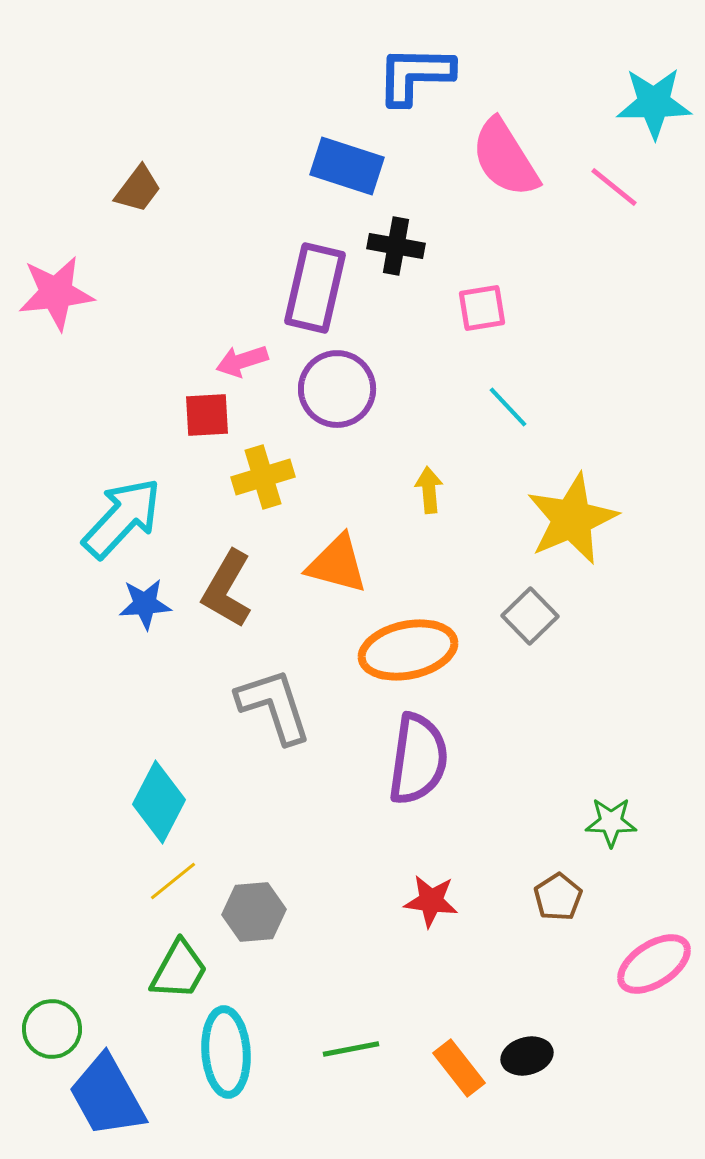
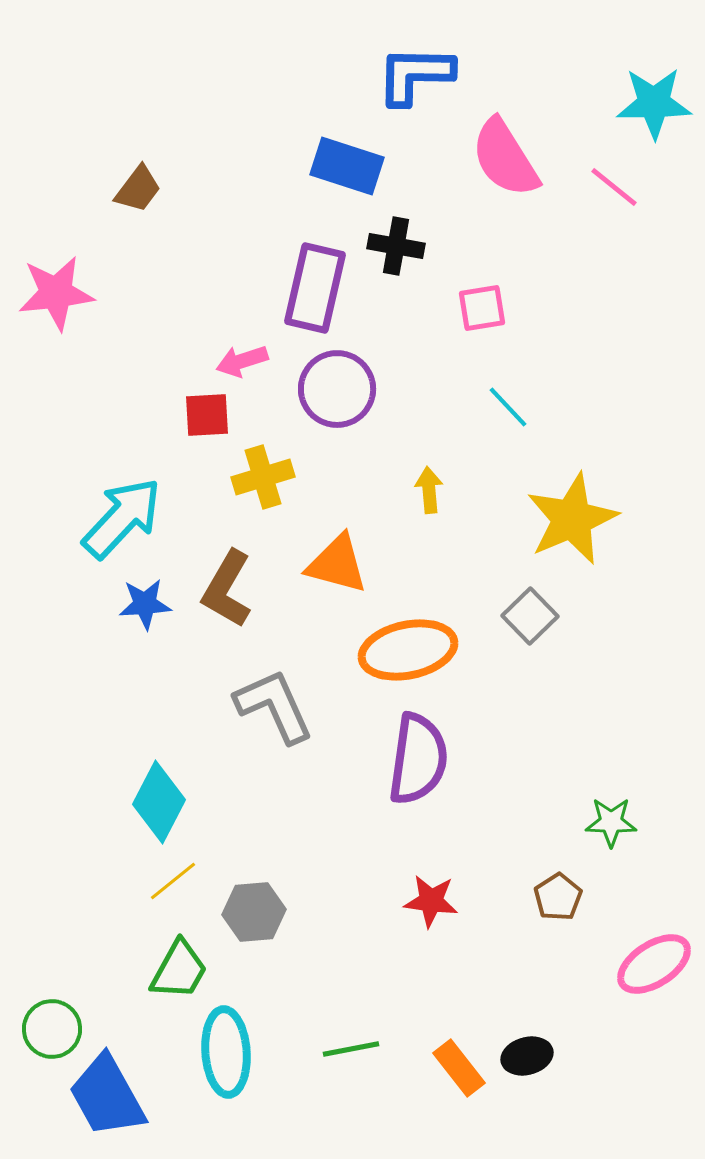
gray L-shape: rotated 6 degrees counterclockwise
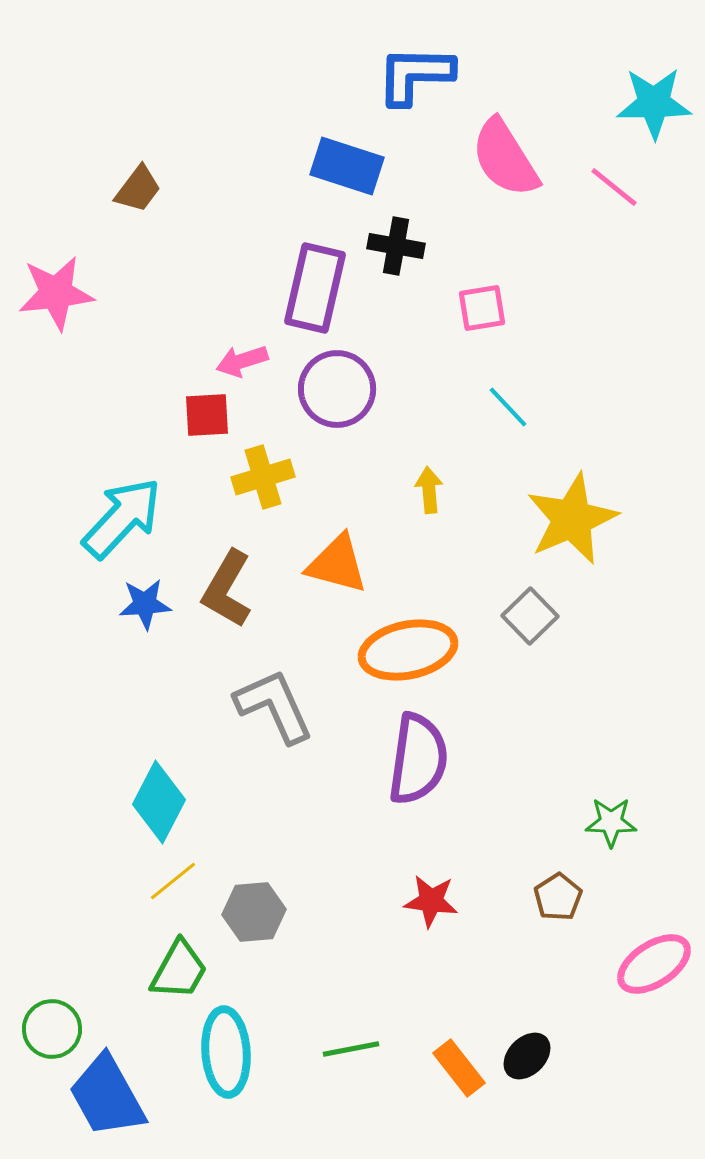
black ellipse: rotated 30 degrees counterclockwise
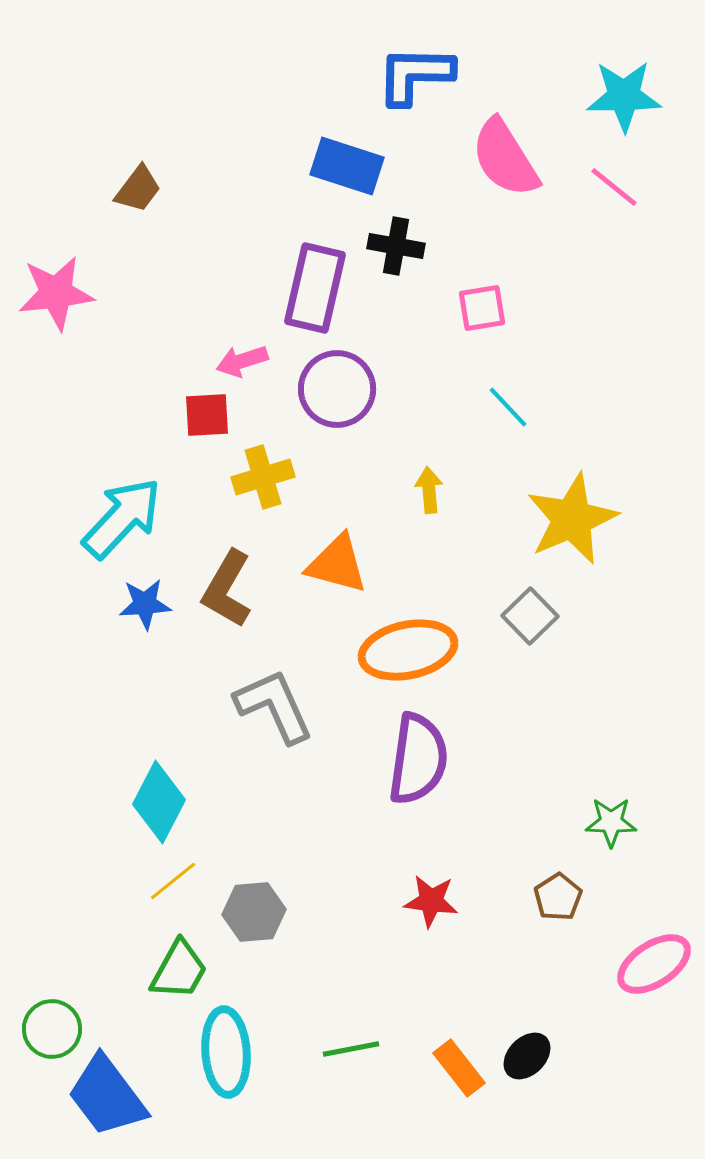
cyan star: moved 30 px left, 7 px up
blue trapezoid: rotated 8 degrees counterclockwise
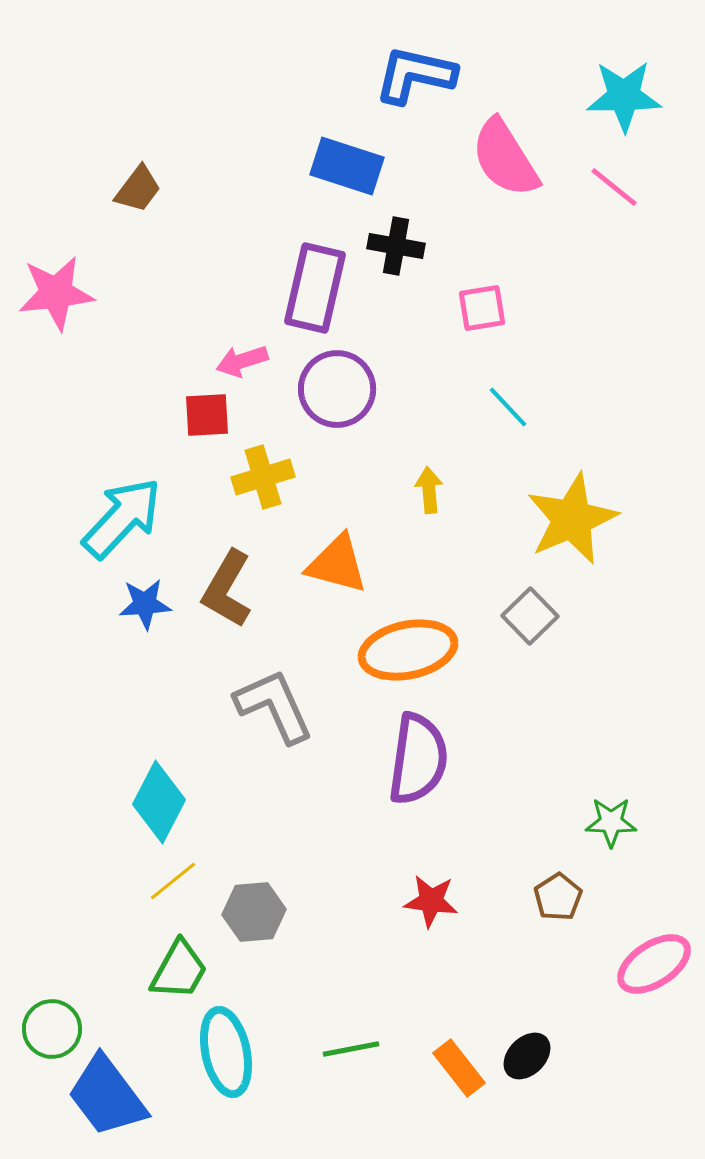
blue L-shape: rotated 12 degrees clockwise
cyan ellipse: rotated 8 degrees counterclockwise
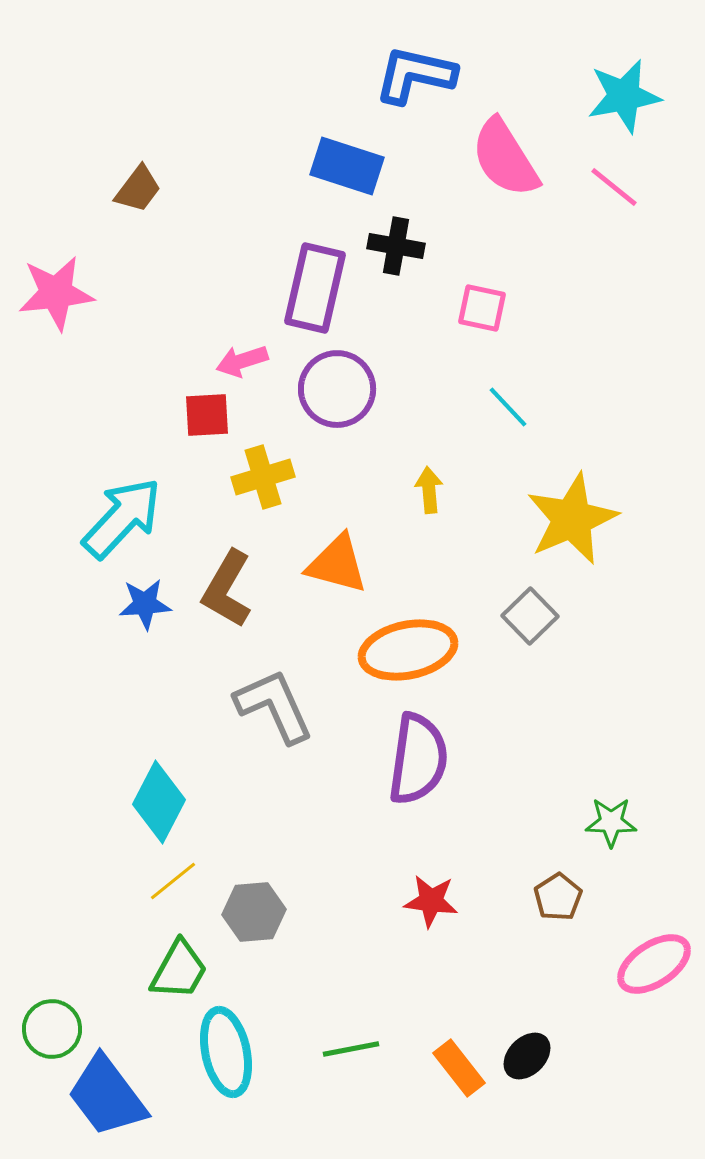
cyan star: rotated 10 degrees counterclockwise
pink square: rotated 21 degrees clockwise
